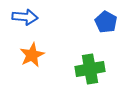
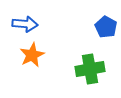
blue arrow: moved 7 px down
blue pentagon: moved 5 px down
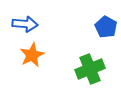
green cross: rotated 12 degrees counterclockwise
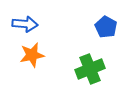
orange star: rotated 15 degrees clockwise
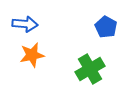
green cross: rotated 8 degrees counterclockwise
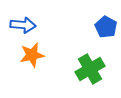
blue arrow: moved 2 px left, 1 px down
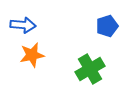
blue pentagon: moved 1 px right, 1 px up; rotated 25 degrees clockwise
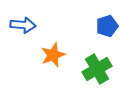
orange star: moved 21 px right; rotated 10 degrees counterclockwise
green cross: moved 7 px right
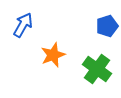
blue arrow: rotated 65 degrees counterclockwise
green cross: rotated 24 degrees counterclockwise
